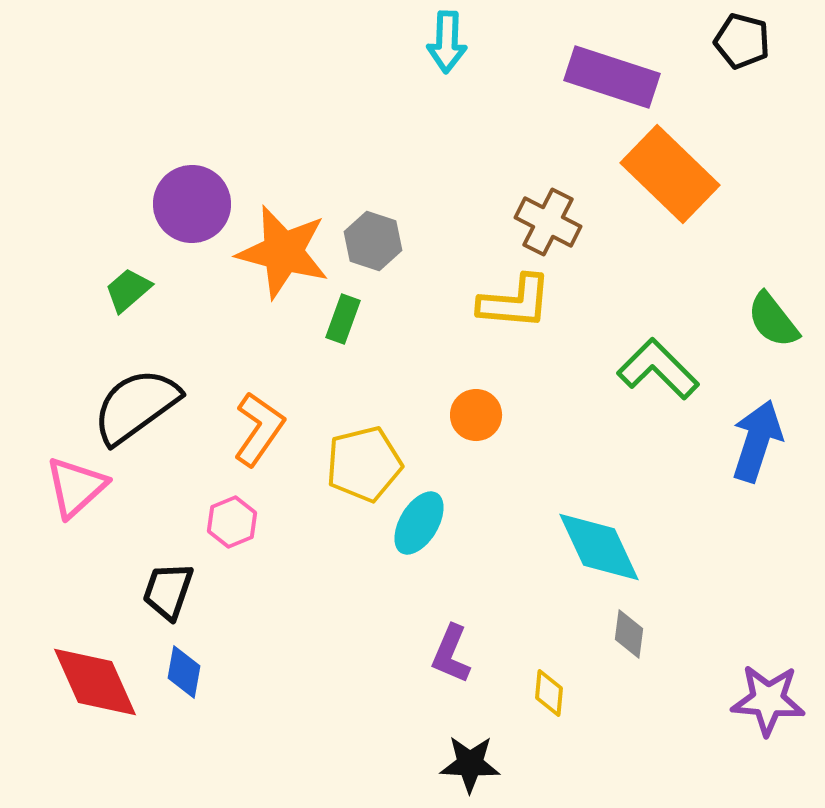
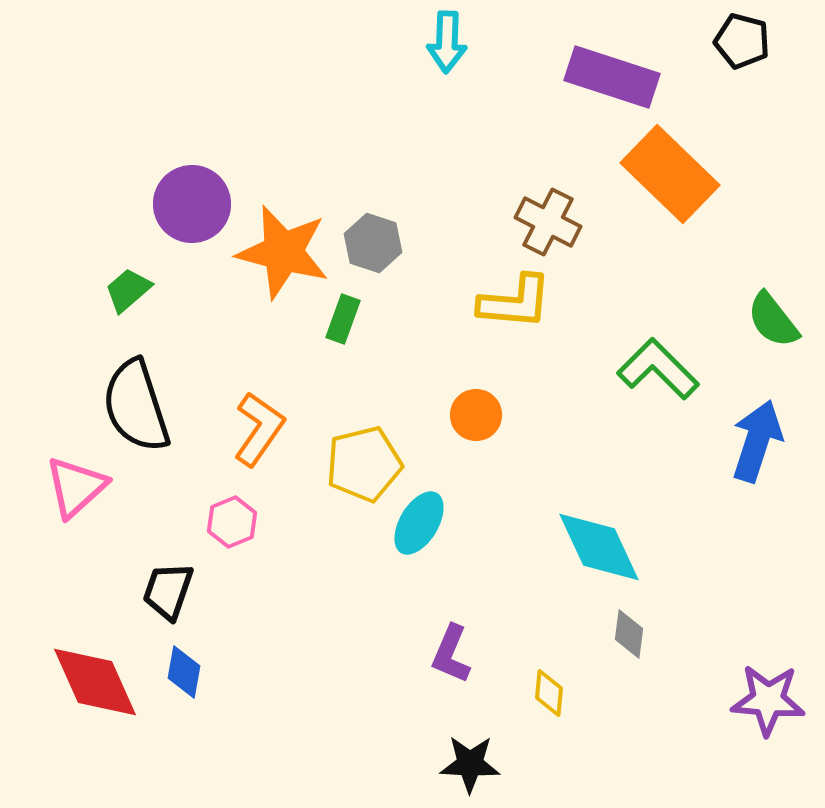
gray hexagon: moved 2 px down
black semicircle: rotated 72 degrees counterclockwise
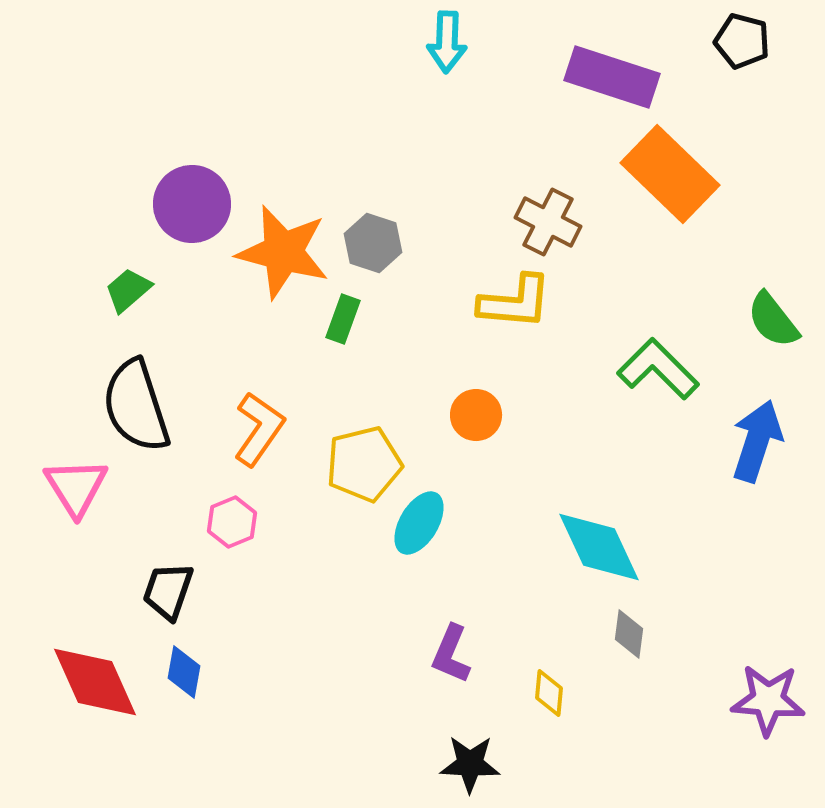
pink triangle: rotated 20 degrees counterclockwise
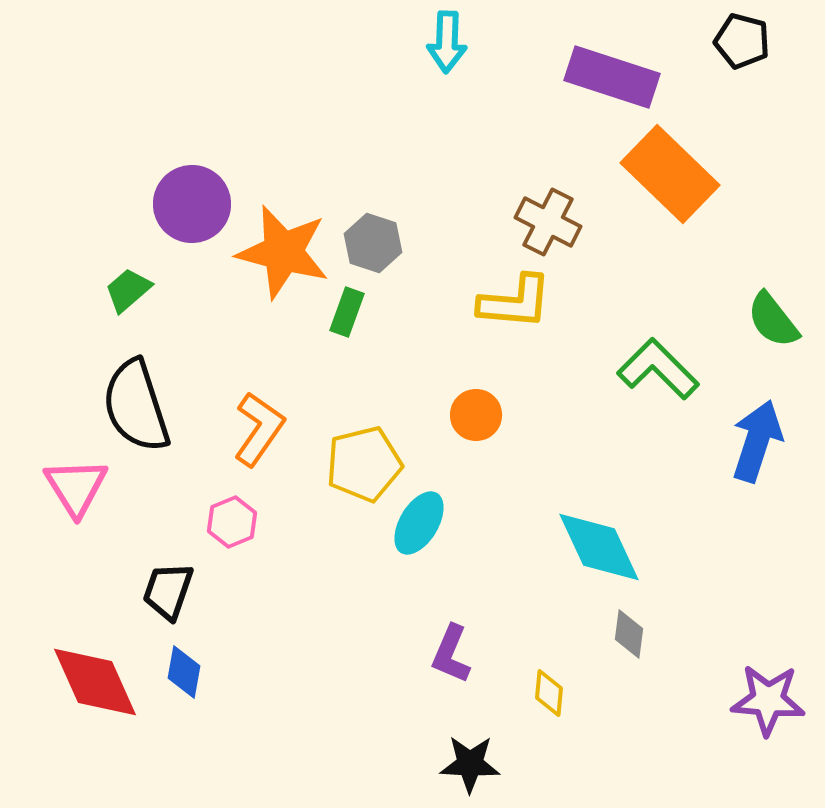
green rectangle: moved 4 px right, 7 px up
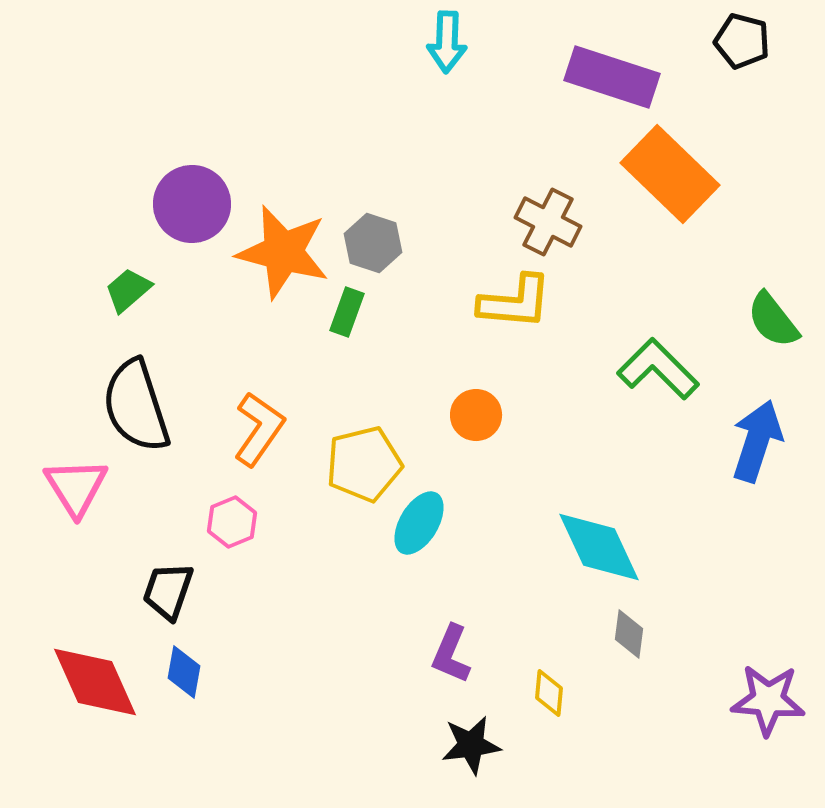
black star: moved 1 px right, 19 px up; rotated 10 degrees counterclockwise
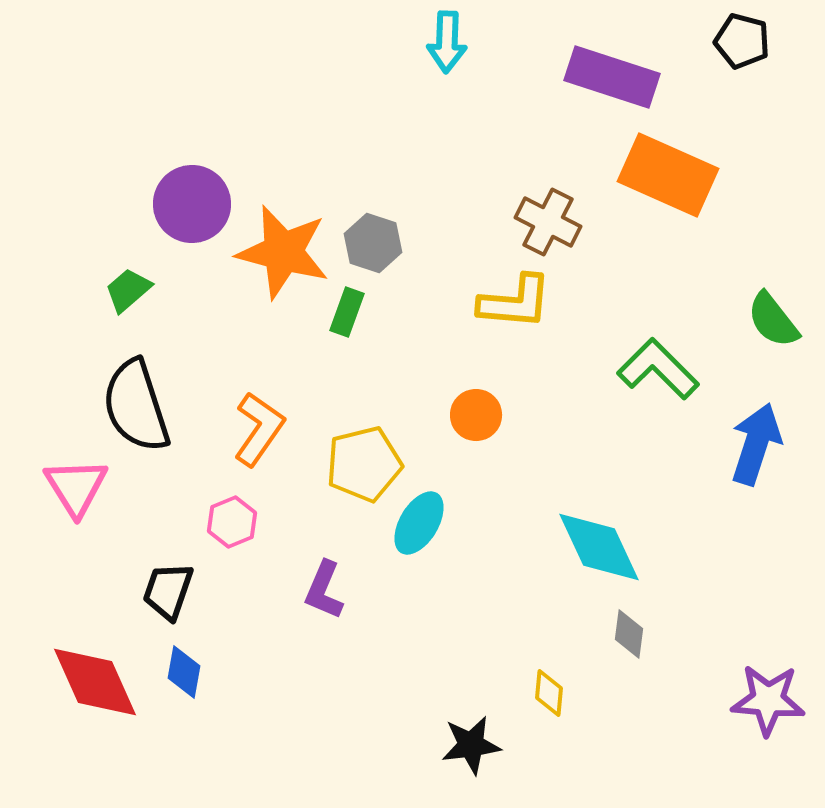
orange rectangle: moved 2 px left, 1 px down; rotated 20 degrees counterclockwise
blue arrow: moved 1 px left, 3 px down
purple L-shape: moved 127 px left, 64 px up
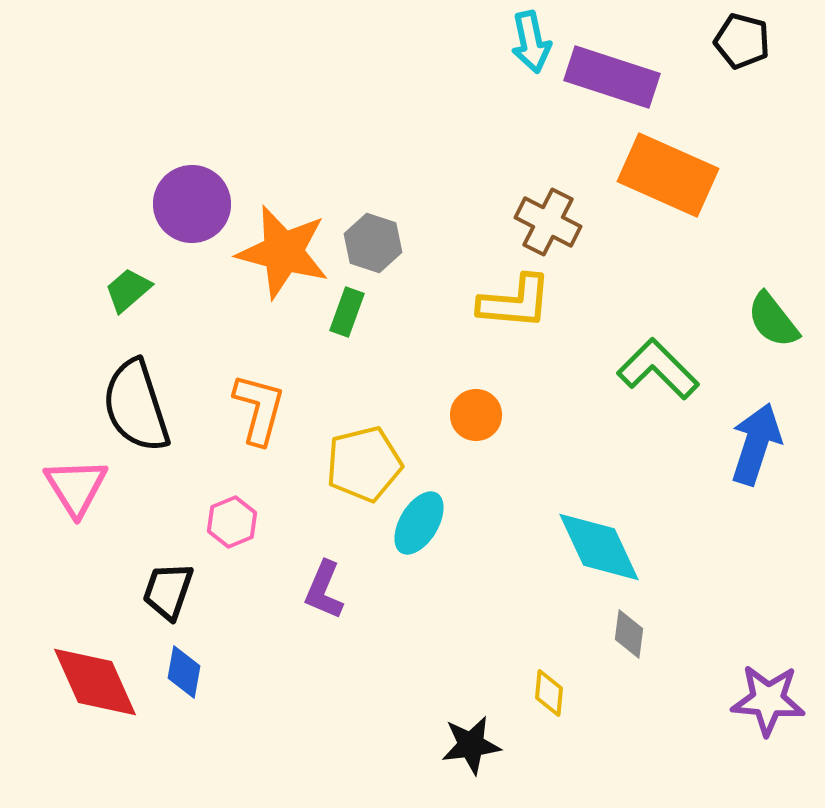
cyan arrow: moved 84 px right; rotated 14 degrees counterclockwise
orange L-shape: moved 20 px up; rotated 20 degrees counterclockwise
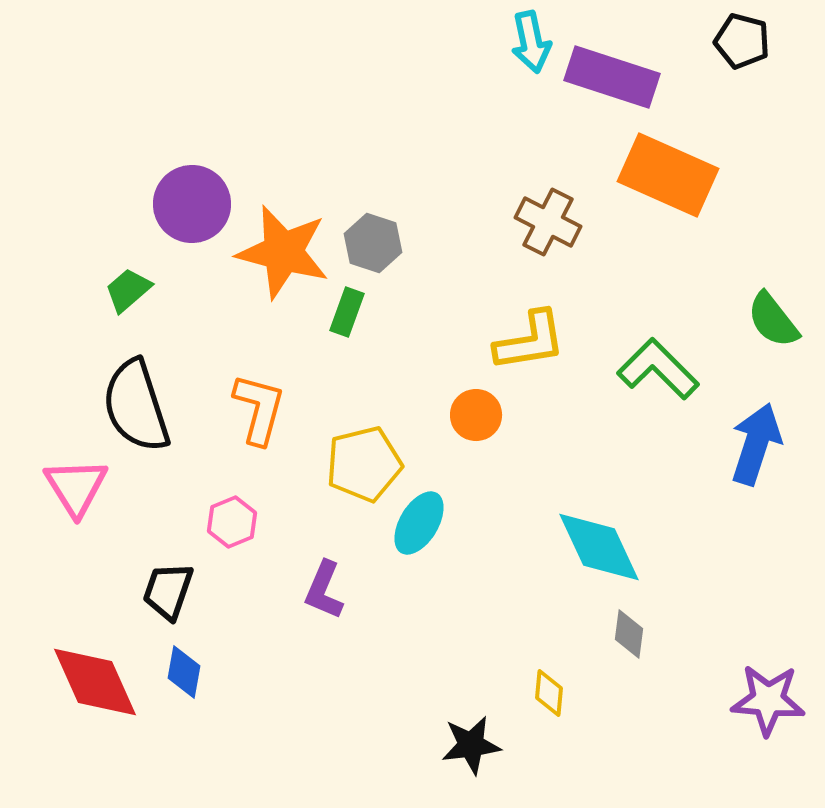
yellow L-shape: moved 15 px right, 39 px down; rotated 14 degrees counterclockwise
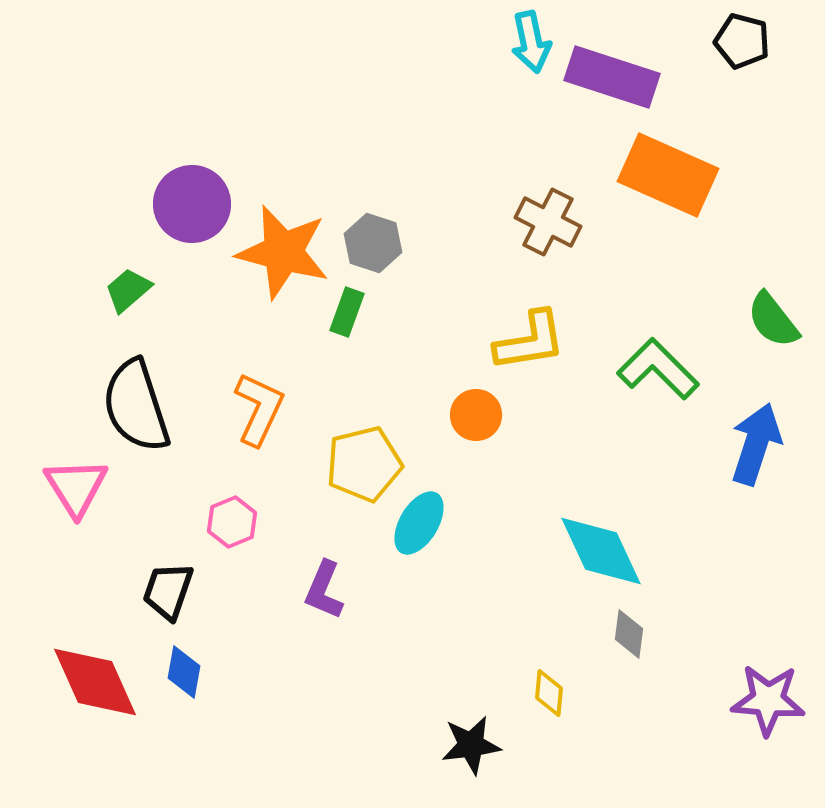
orange L-shape: rotated 10 degrees clockwise
cyan diamond: moved 2 px right, 4 px down
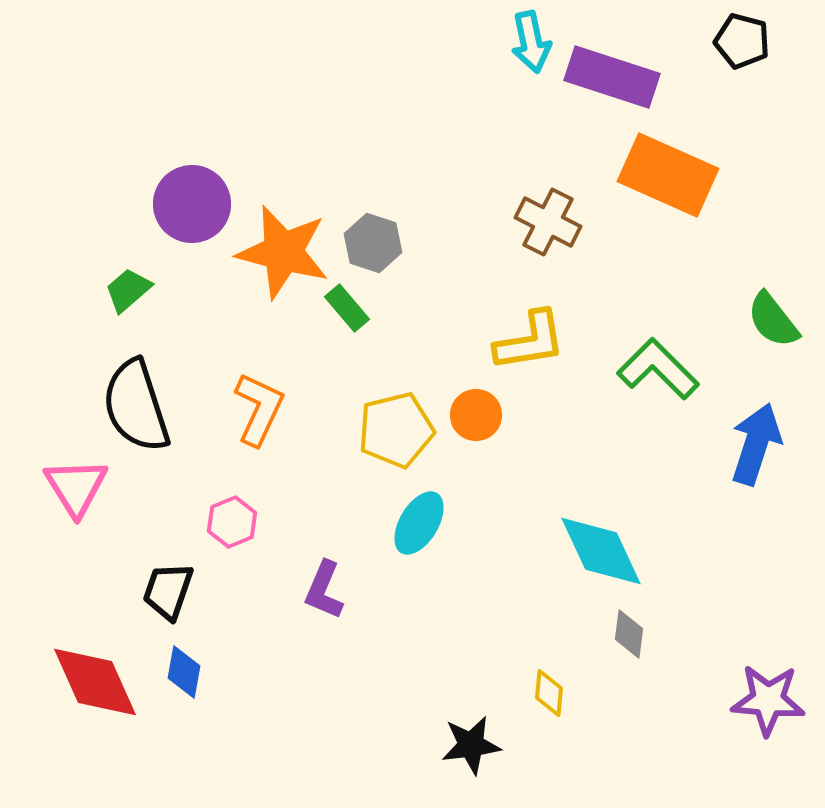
green rectangle: moved 4 px up; rotated 60 degrees counterclockwise
yellow pentagon: moved 32 px right, 34 px up
